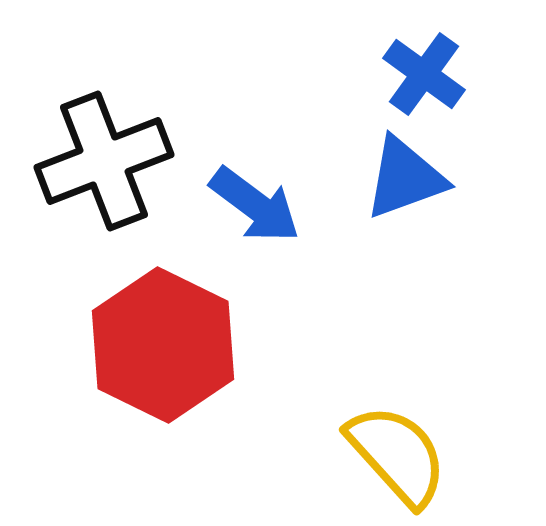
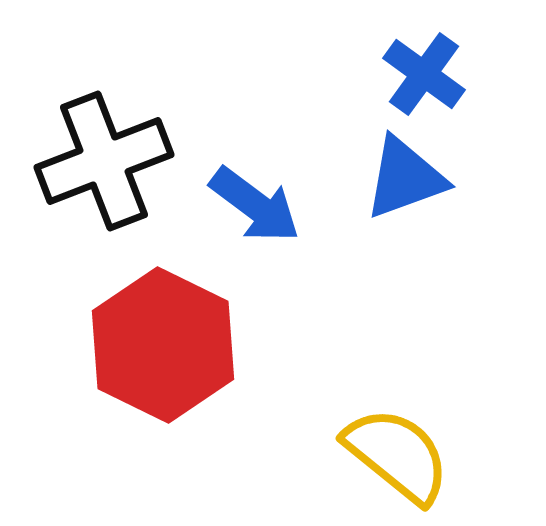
yellow semicircle: rotated 9 degrees counterclockwise
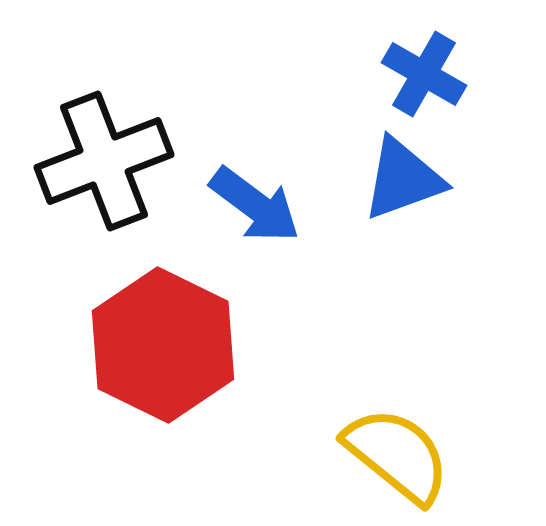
blue cross: rotated 6 degrees counterclockwise
blue triangle: moved 2 px left, 1 px down
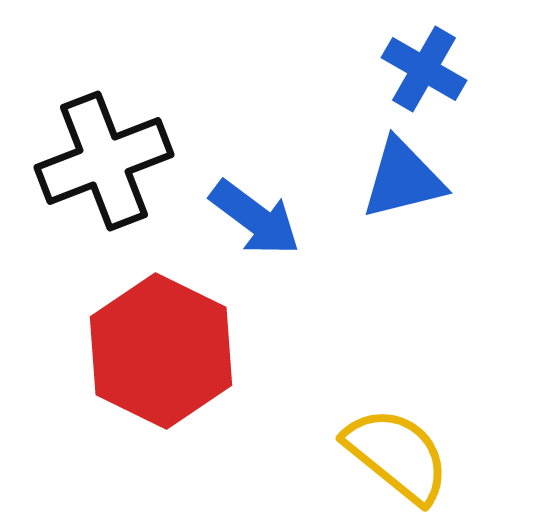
blue cross: moved 5 px up
blue triangle: rotated 6 degrees clockwise
blue arrow: moved 13 px down
red hexagon: moved 2 px left, 6 px down
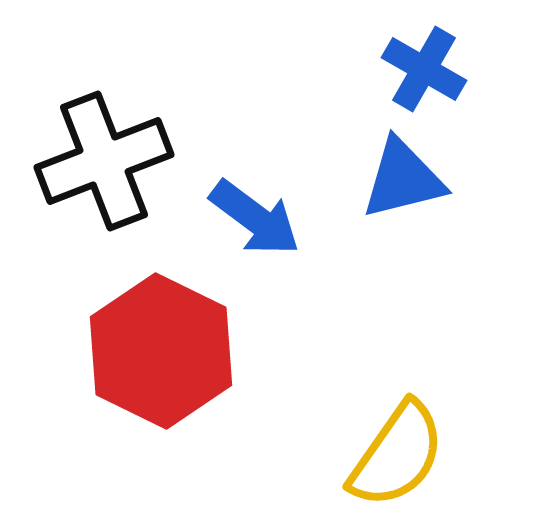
yellow semicircle: rotated 86 degrees clockwise
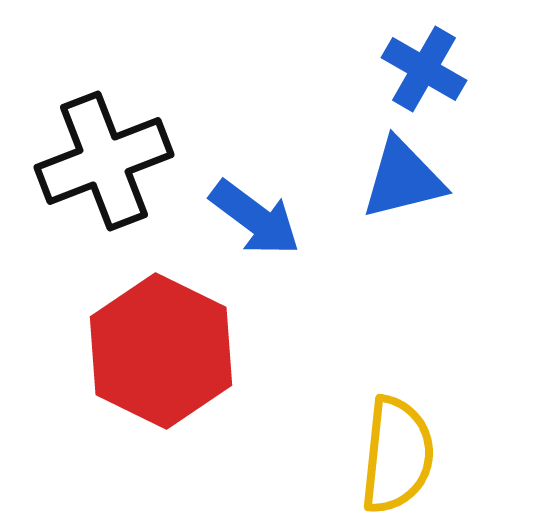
yellow semicircle: rotated 29 degrees counterclockwise
